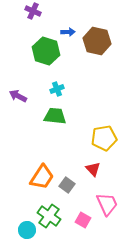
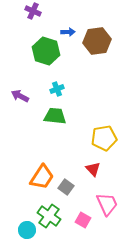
brown hexagon: rotated 20 degrees counterclockwise
purple arrow: moved 2 px right
gray square: moved 1 px left, 2 px down
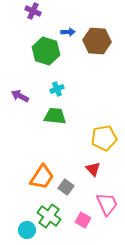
brown hexagon: rotated 12 degrees clockwise
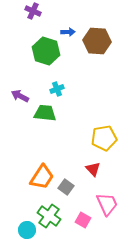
green trapezoid: moved 10 px left, 3 px up
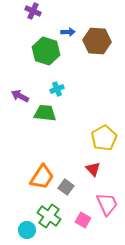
yellow pentagon: rotated 20 degrees counterclockwise
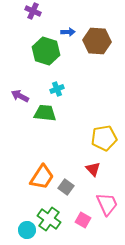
yellow pentagon: rotated 20 degrees clockwise
green cross: moved 3 px down
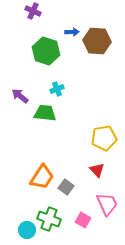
blue arrow: moved 4 px right
purple arrow: rotated 12 degrees clockwise
red triangle: moved 4 px right, 1 px down
green cross: rotated 15 degrees counterclockwise
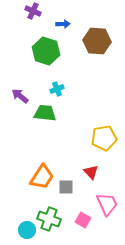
blue arrow: moved 9 px left, 8 px up
red triangle: moved 6 px left, 2 px down
gray square: rotated 35 degrees counterclockwise
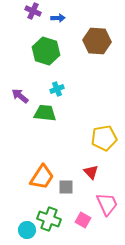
blue arrow: moved 5 px left, 6 px up
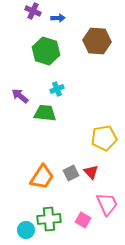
gray square: moved 5 px right, 14 px up; rotated 28 degrees counterclockwise
green cross: rotated 25 degrees counterclockwise
cyan circle: moved 1 px left
